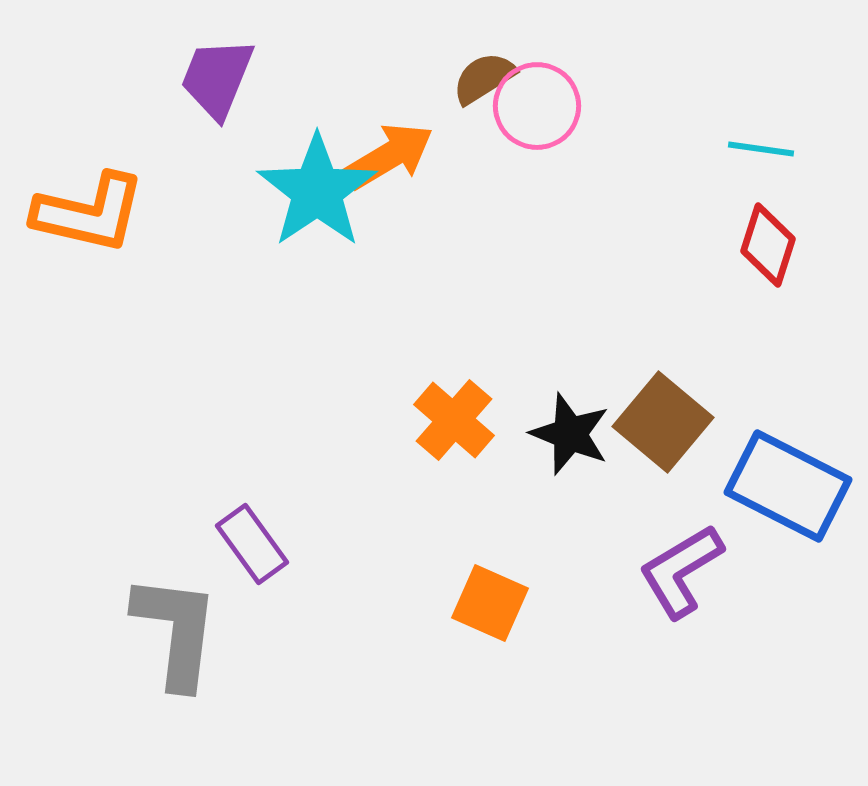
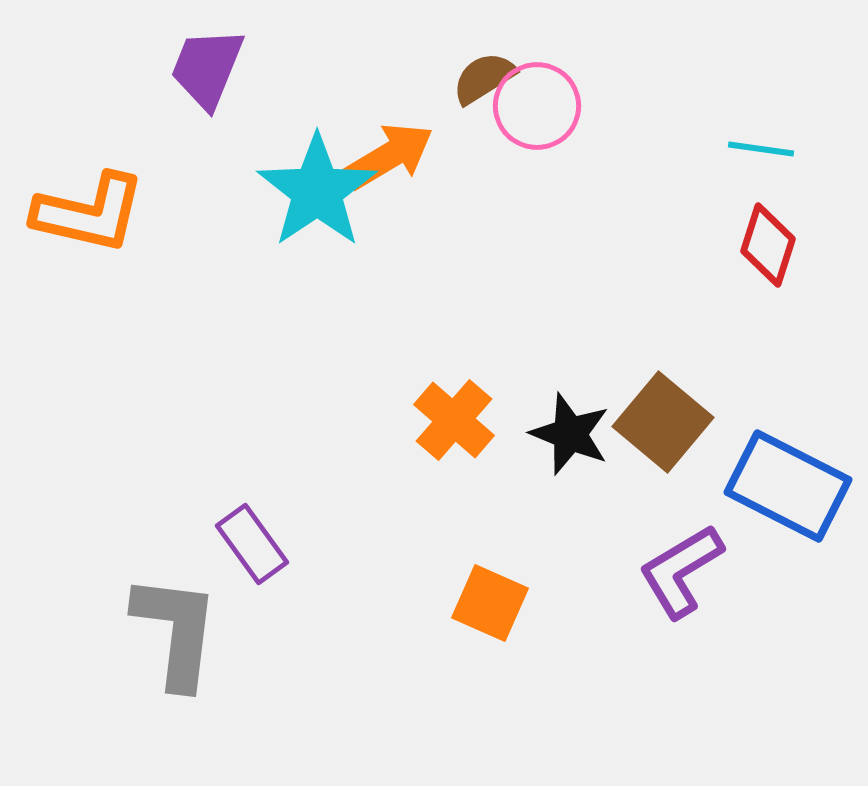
purple trapezoid: moved 10 px left, 10 px up
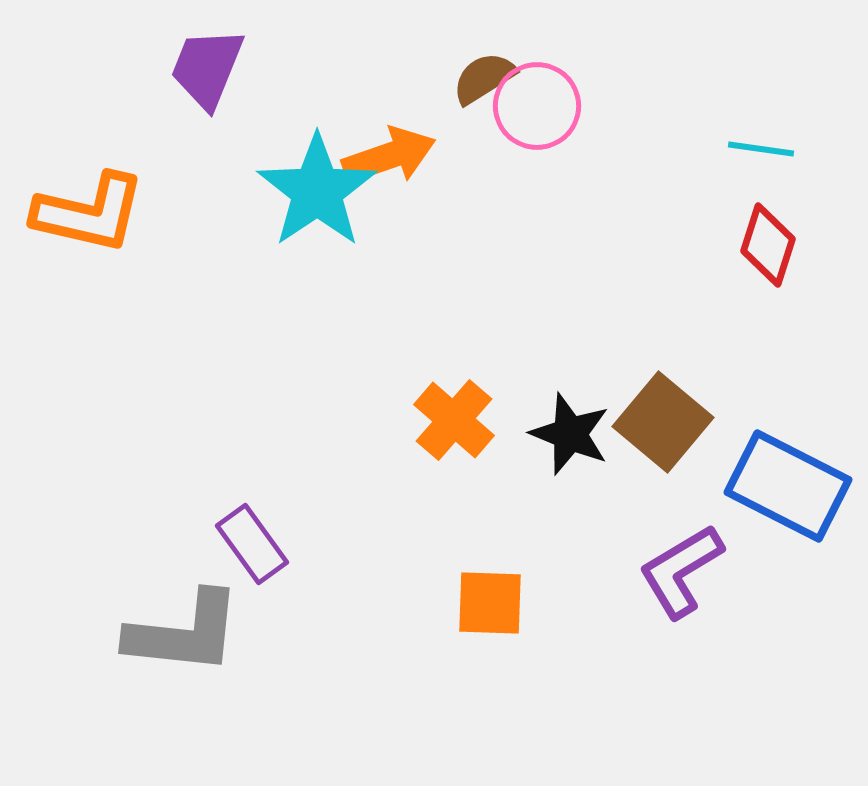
orange arrow: rotated 12 degrees clockwise
orange square: rotated 22 degrees counterclockwise
gray L-shape: moved 8 px right, 2 px down; rotated 89 degrees clockwise
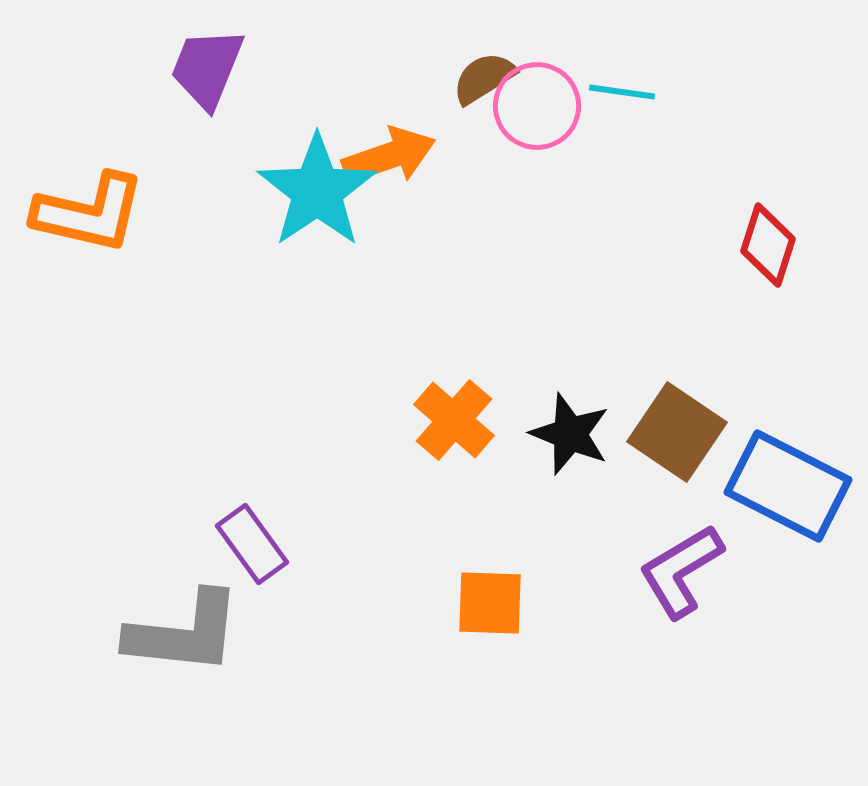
cyan line: moved 139 px left, 57 px up
brown square: moved 14 px right, 10 px down; rotated 6 degrees counterclockwise
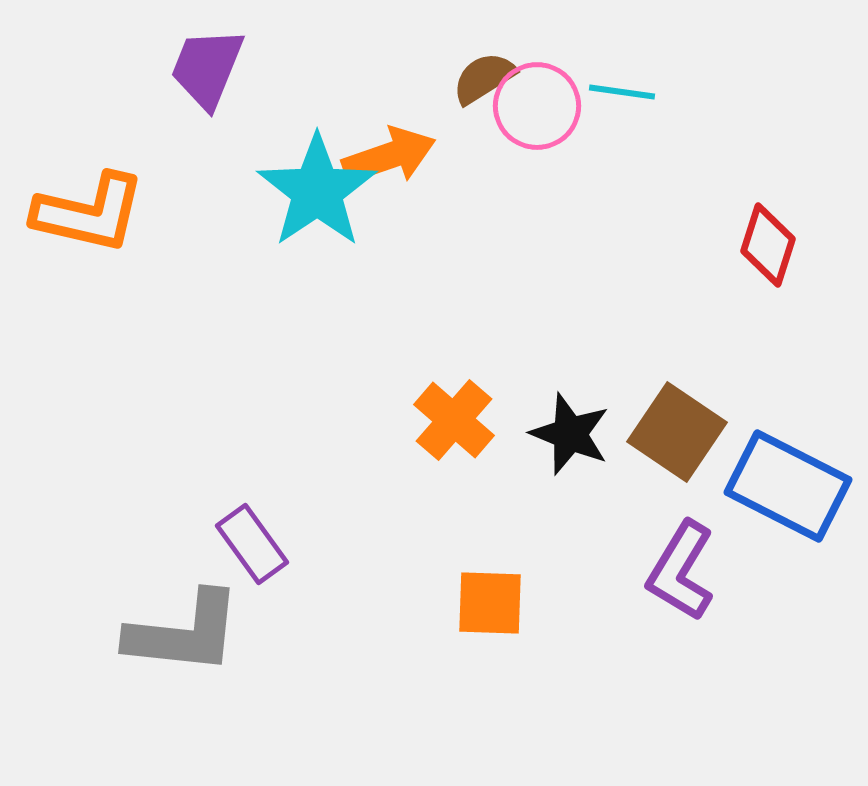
purple L-shape: rotated 28 degrees counterclockwise
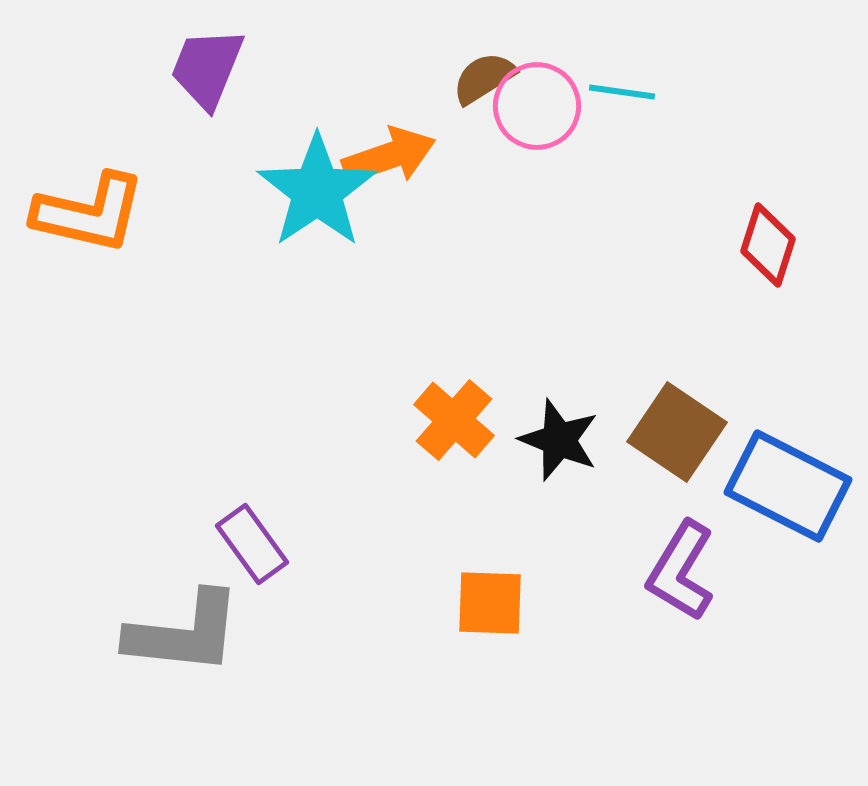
black star: moved 11 px left, 6 px down
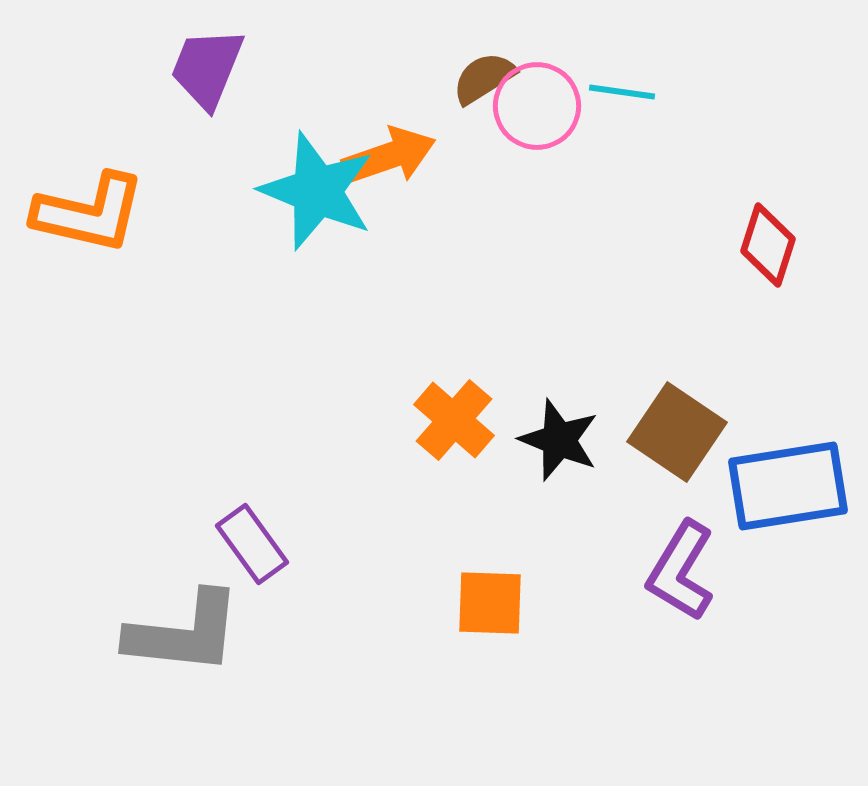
cyan star: rotated 16 degrees counterclockwise
blue rectangle: rotated 36 degrees counterclockwise
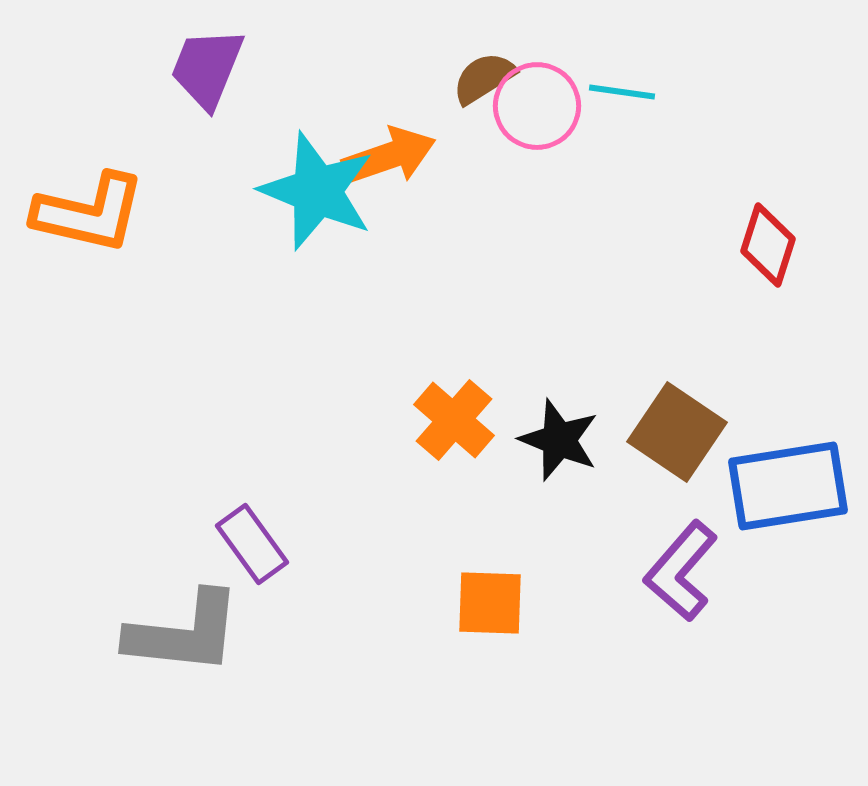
purple L-shape: rotated 10 degrees clockwise
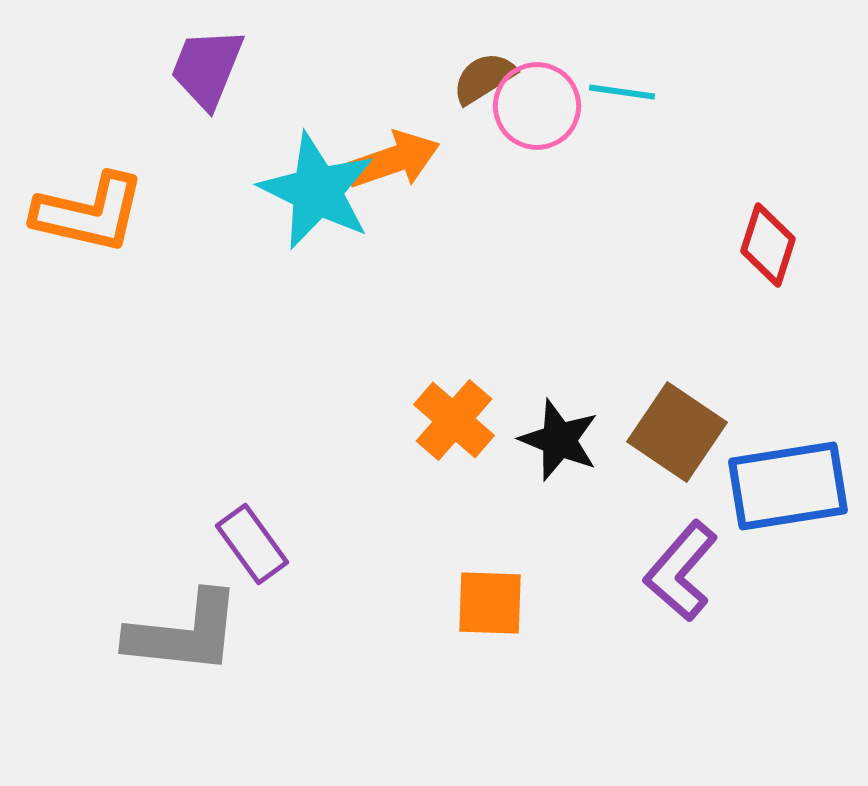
orange arrow: moved 4 px right, 4 px down
cyan star: rotated 4 degrees clockwise
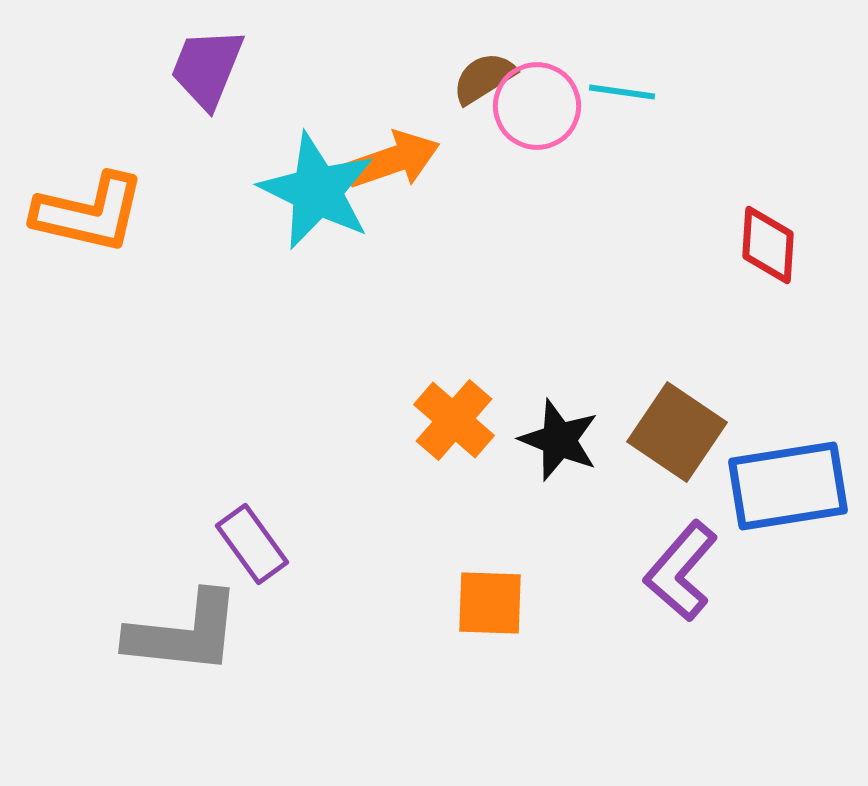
red diamond: rotated 14 degrees counterclockwise
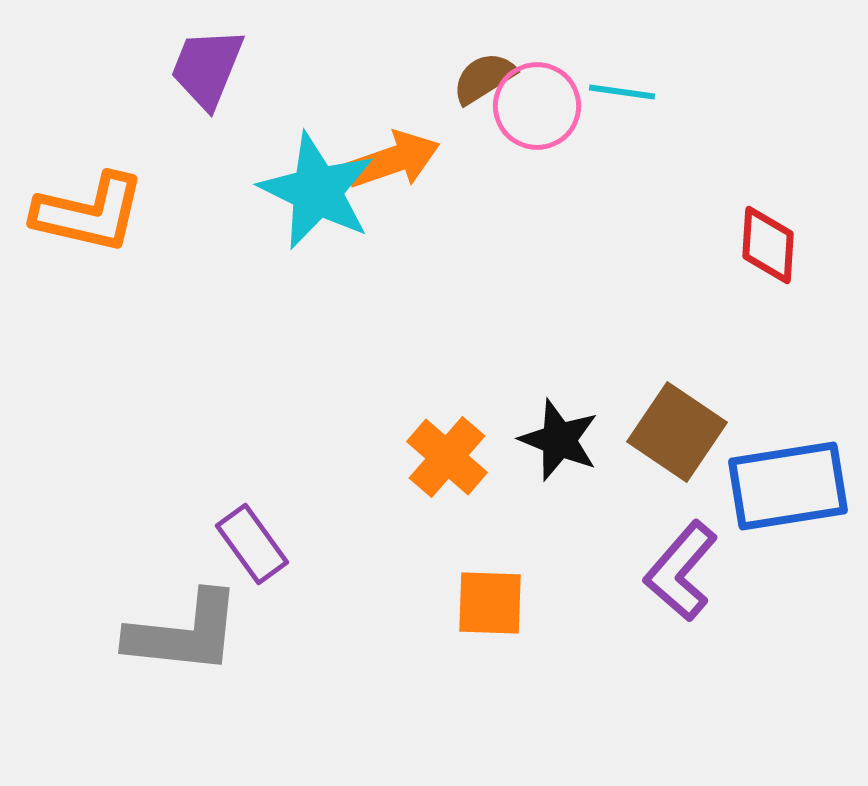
orange cross: moved 7 px left, 37 px down
